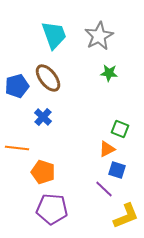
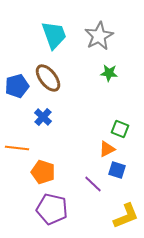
purple line: moved 11 px left, 5 px up
purple pentagon: rotated 8 degrees clockwise
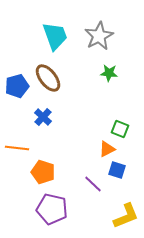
cyan trapezoid: moved 1 px right, 1 px down
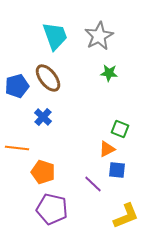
blue square: rotated 12 degrees counterclockwise
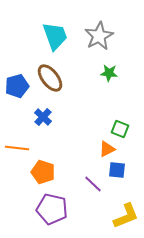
brown ellipse: moved 2 px right
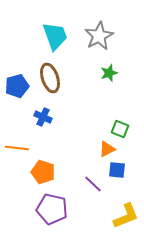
green star: rotated 24 degrees counterclockwise
brown ellipse: rotated 20 degrees clockwise
blue cross: rotated 18 degrees counterclockwise
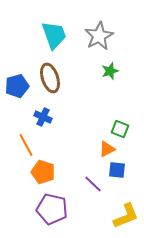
cyan trapezoid: moved 1 px left, 1 px up
green star: moved 1 px right, 2 px up
orange line: moved 9 px right, 3 px up; rotated 55 degrees clockwise
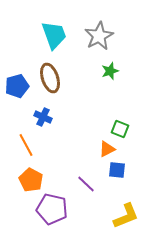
orange pentagon: moved 12 px left, 8 px down; rotated 10 degrees clockwise
purple line: moved 7 px left
